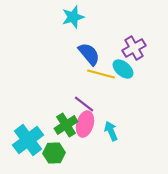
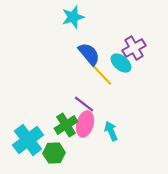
cyan ellipse: moved 2 px left, 6 px up
yellow line: rotated 32 degrees clockwise
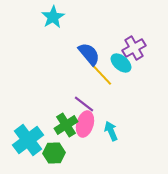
cyan star: moved 20 px left; rotated 15 degrees counterclockwise
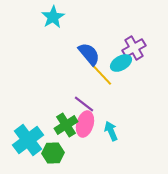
cyan ellipse: rotated 70 degrees counterclockwise
green hexagon: moved 1 px left
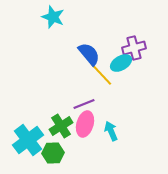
cyan star: rotated 20 degrees counterclockwise
purple cross: rotated 15 degrees clockwise
purple line: rotated 60 degrees counterclockwise
green cross: moved 5 px left, 1 px down
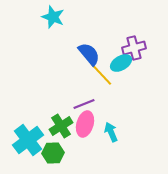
cyan arrow: moved 1 px down
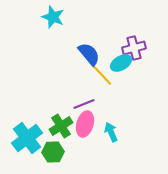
cyan cross: moved 1 px left, 2 px up
green hexagon: moved 1 px up
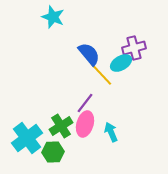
purple line: moved 1 px right, 1 px up; rotated 30 degrees counterclockwise
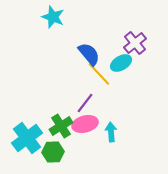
purple cross: moved 1 px right, 5 px up; rotated 25 degrees counterclockwise
yellow line: moved 2 px left
pink ellipse: rotated 60 degrees clockwise
cyan arrow: rotated 18 degrees clockwise
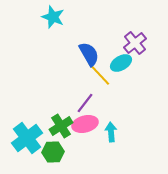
blue semicircle: rotated 10 degrees clockwise
